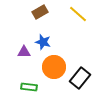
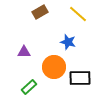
blue star: moved 25 px right
black rectangle: rotated 50 degrees clockwise
green rectangle: rotated 49 degrees counterclockwise
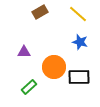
blue star: moved 12 px right
black rectangle: moved 1 px left, 1 px up
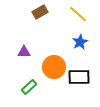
blue star: rotated 28 degrees clockwise
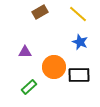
blue star: rotated 21 degrees counterclockwise
purple triangle: moved 1 px right
black rectangle: moved 2 px up
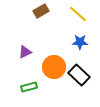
brown rectangle: moved 1 px right, 1 px up
blue star: rotated 21 degrees counterclockwise
purple triangle: rotated 24 degrees counterclockwise
black rectangle: rotated 45 degrees clockwise
green rectangle: rotated 28 degrees clockwise
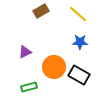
black rectangle: rotated 15 degrees counterclockwise
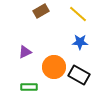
green rectangle: rotated 14 degrees clockwise
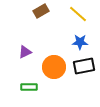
black rectangle: moved 5 px right, 9 px up; rotated 40 degrees counterclockwise
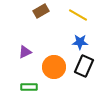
yellow line: moved 1 px down; rotated 12 degrees counterclockwise
black rectangle: rotated 55 degrees counterclockwise
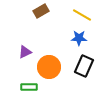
yellow line: moved 4 px right
blue star: moved 1 px left, 4 px up
orange circle: moved 5 px left
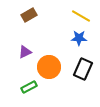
brown rectangle: moved 12 px left, 4 px down
yellow line: moved 1 px left, 1 px down
black rectangle: moved 1 px left, 3 px down
green rectangle: rotated 28 degrees counterclockwise
